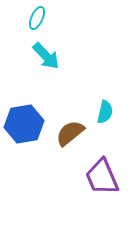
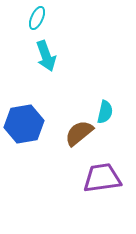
cyan arrow: rotated 24 degrees clockwise
brown semicircle: moved 9 px right
purple trapezoid: moved 1 px down; rotated 105 degrees clockwise
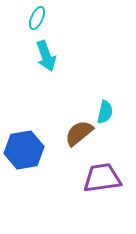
blue hexagon: moved 26 px down
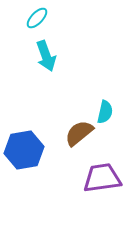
cyan ellipse: rotated 20 degrees clockwise
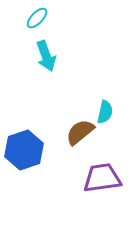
brown semicircle: moved 1 px right, 1 px up
blue hexagon: rotated 9 degrees counterclockwise
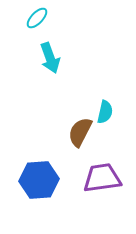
cyan arrow: moved 4 px right, 2 px down
brown semicircle: rotated 24 degrees counterclockwise
blue hexagon: moved 15 px right, 30 px down; rotated 15 degrees clockwise
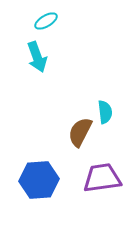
cyan ellipse: moved 9 px right, 3 px down; rotated 15 degrees clockwise
cyan arrow: moved 13 px left, 1 px up
cyan semicircle: rotated 20 degrees counterclockwise
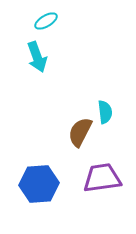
blue hexagon: moved 4 px down
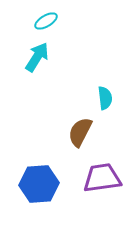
cyan arrow: rotated 128 degrees counterclockwise
cyan semicircle: moved 14 px up
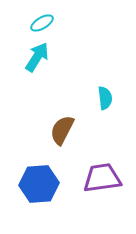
cyan ellipse: moved 4 px left, 2 px down
brown semicircle: moved 18 px left, 2 px up
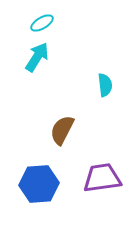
cyan semicircle: moved 13 px up
